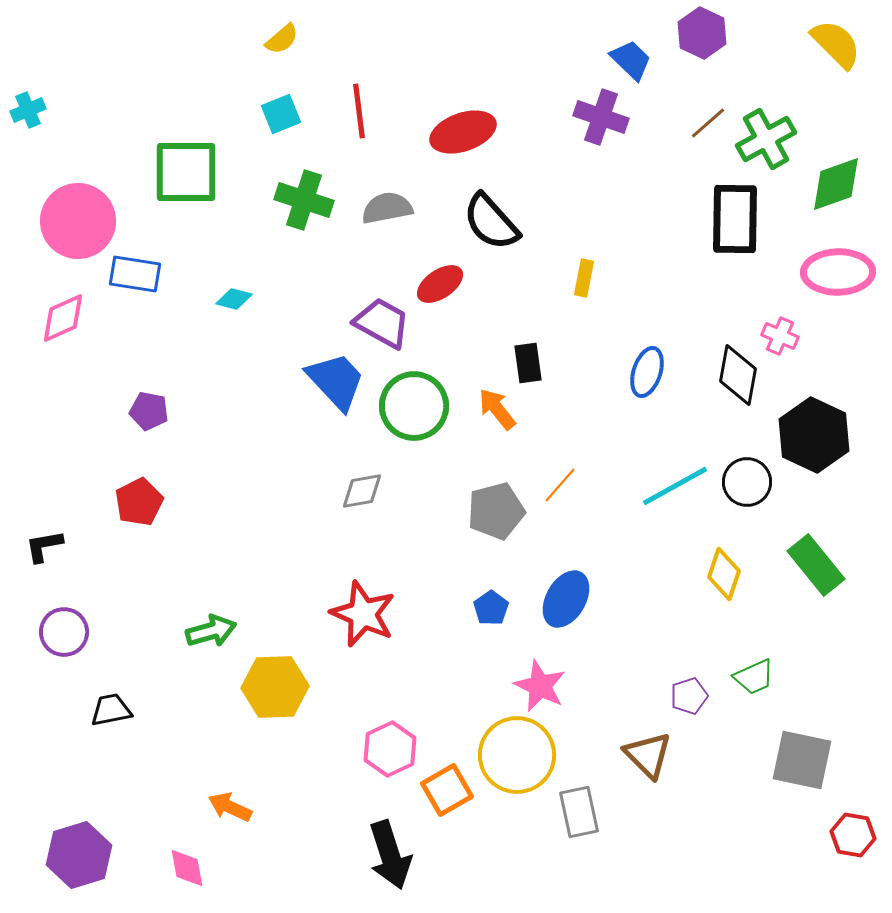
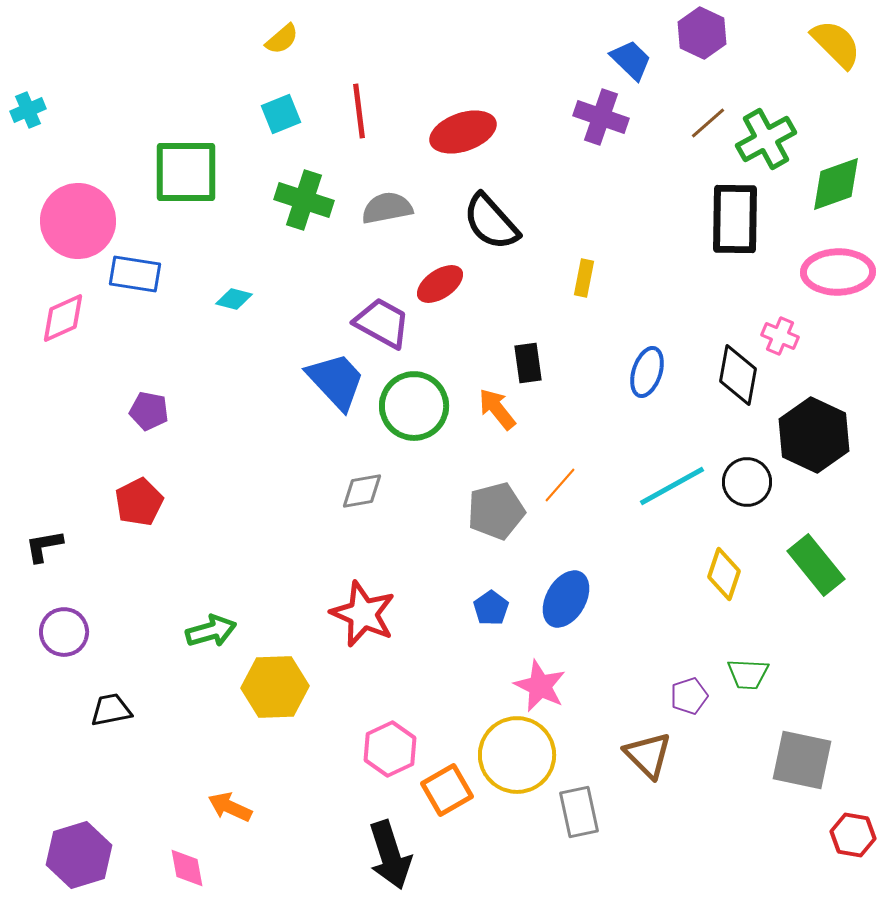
cyan line at (675, 486): moved 3 px left
green trapezoid at (754, 677): moved 6 px left, 3 px up; rotated 27 degrees clockwise
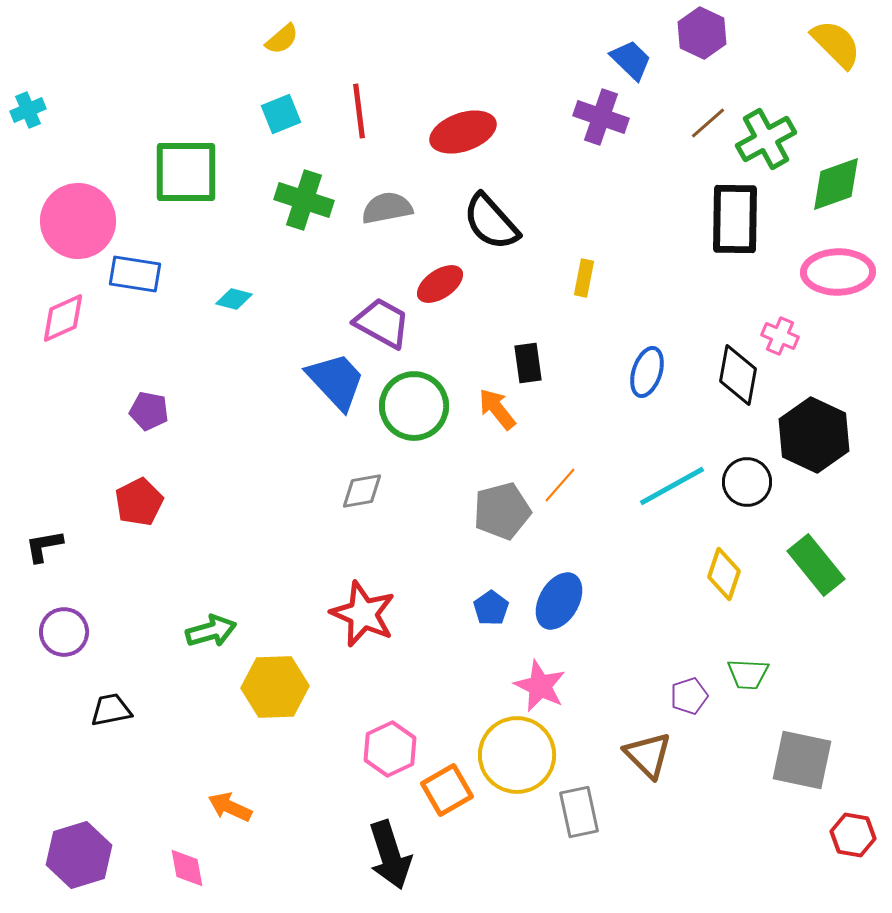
gray pentagon at (496, 511): moved 6 px right
blue ellipse at (566, 599): moved 7 px left, 2 px down
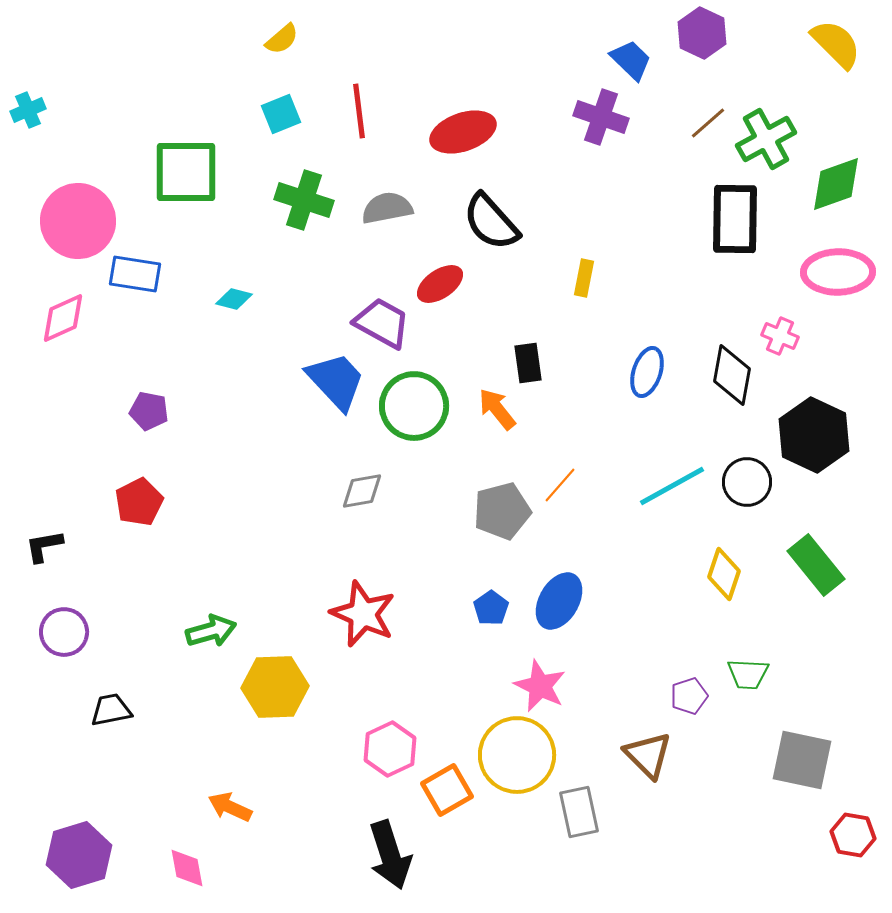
black diamond at (738, 375): moved 6 px left
